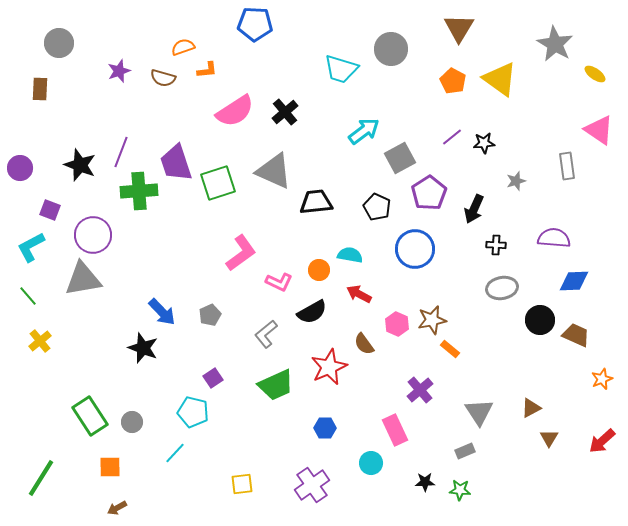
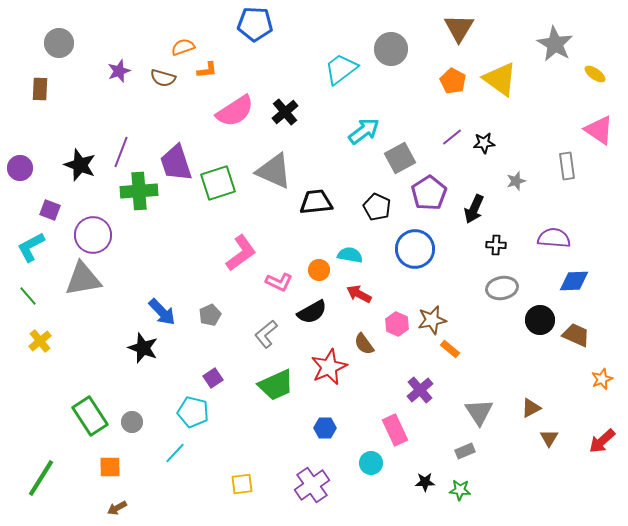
cyan trapezoid at (341, 69): rotated 126 degrees clockwise
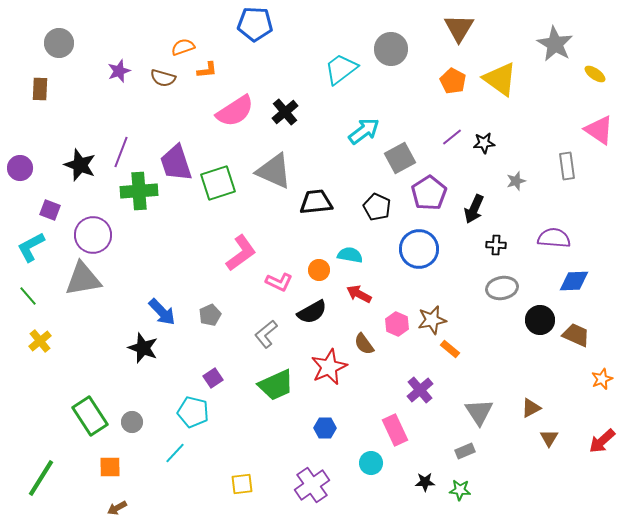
blue circle at (415, 249): moved 4 px right
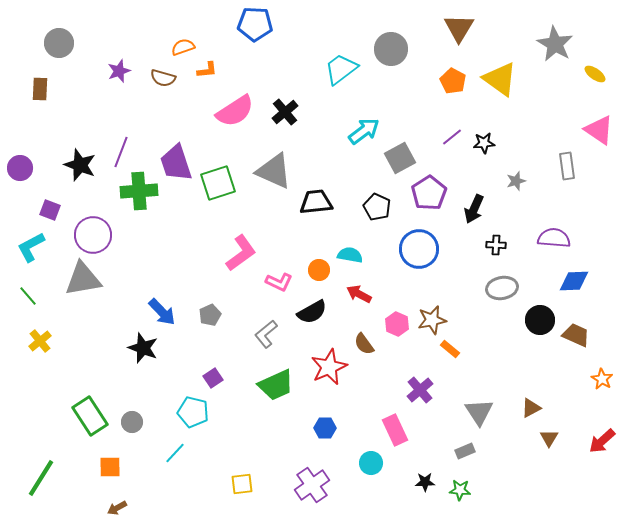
orange star at (602, 379): rotated 20 degrees counterclockwise
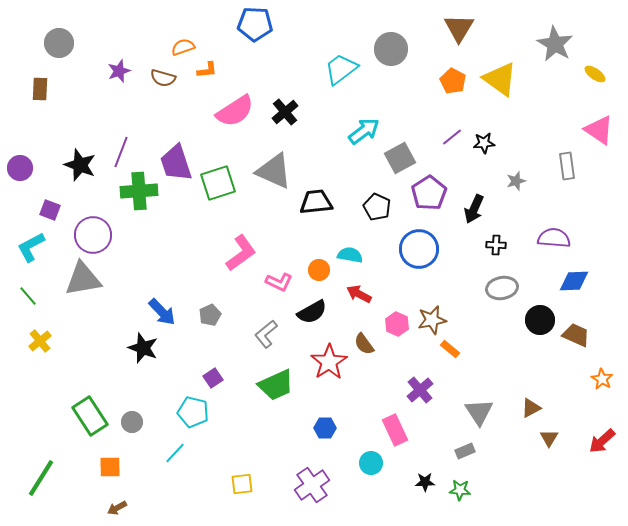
red star at (329, 367): moved 5 px up; rotated 9 degrees counterclockwise
